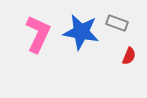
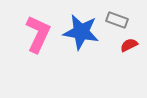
gray rectangle: moved 3 px up
red semicircle: moved 11 px up; rotated 138 degrees counterclockwise
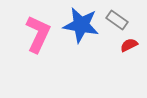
gray rectangle: rotated 15 degrees clockwise
blue star: moved 7 px up
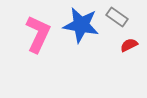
gray rectangle: moved 3 px up
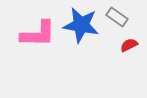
pink L-shape: rotated 66 degrees clockwise
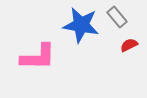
gray rectangle: rotated 15 degrees clockwise
pink L-shape: moved 23 px down
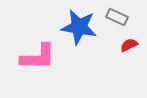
gray rectangle: rotated 25 degrees counterclockwise
blue star: moved 2 px left, 2 px down
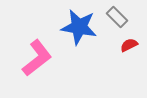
gray rectangle: rotated 20 degrees clockwise
pink L-shape: moved 1 px left, 1 px down; rotated 39 degrees counterclockwise
